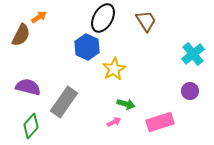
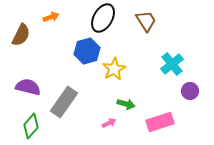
orange arrow: moved 12 px right; rotated 14 degrees clockwise
blue hexagon: moved 4 px down; rotated 20 degrees clockwise
cyan cross: moved 21 px left, 10 px down
pink arrow: moved 5 px left, 1 px down
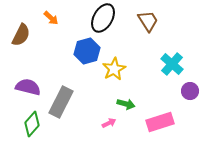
orange arrow: moved 1 px down; rotated 63 degrees clockwise
brown trapezoid: moved 2 px right
cyan cross: rotated 10 degrees counterclockwise
gray rectangle: moved 3 px left; rotated 8 degrees counterclockwise
green diamond: moved 1 px right, 2 px up
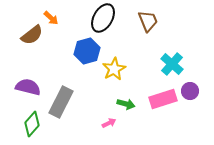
brown trapezoid: rotated 10 degrees clockwise
brown semicircle: moved 11 px right; rotated 25 degrees clockwise
pink rectangle: moved 3 px right, 23 px up
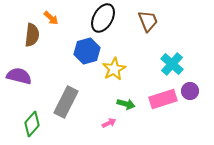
brown semicircle: rotated 45 degrees counterclockwise
purple semicircle: moved 9 px left, 11 px up
gray rectangle: moved 5 px right
